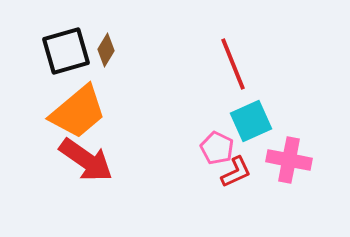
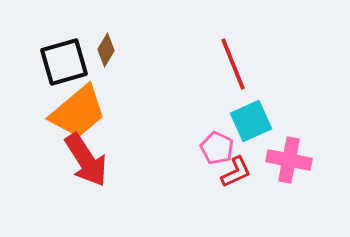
black square: moved 2 px left, 11 px down
red arrow: rotated 22 degrees clockwise
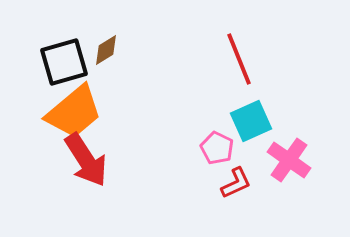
brown diamond: rotated 28 degrees clockwise
red line: moved 6 px right, 5 px up
orange trapezoid: moved 4 px left
pink cross: rotated 24 degrees clockwise
red L-shape: moved 11 px down
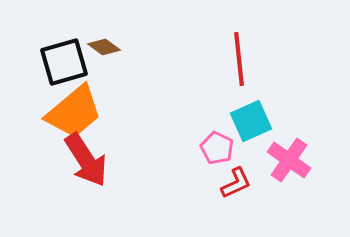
brown diamond: moved 2 px left, 3 px up; rotated 68 degrees clockwise
red line: rotated 16 degrees clockwise
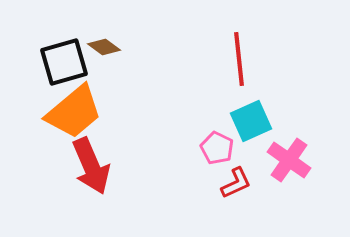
red arrow: moved 5 px right, 6 px down; rotated 10 degrees clockwise
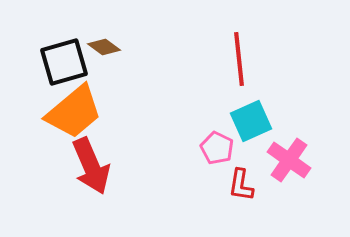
red L-shape: moved 5 px right, 2 px down; rotated 124 degrees clockwise
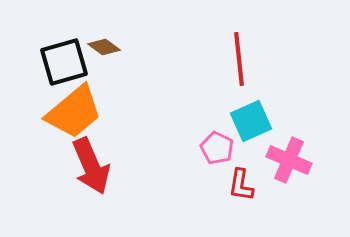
pink cross: rotated 12 degrees counterclockwise
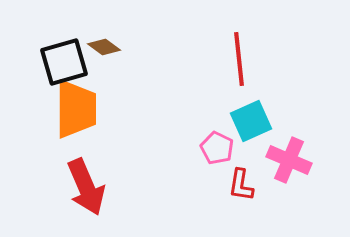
orange trapezoid: moved 2 px right, 3 px up; rotated 50 degrees counterclockwise
red arrow: moved 5 px left, 21 px down
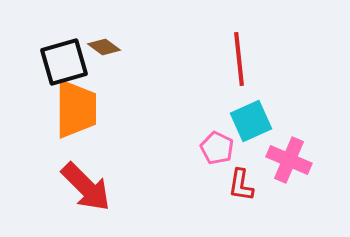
red arrow: rotated 22 degrees counterclockwise
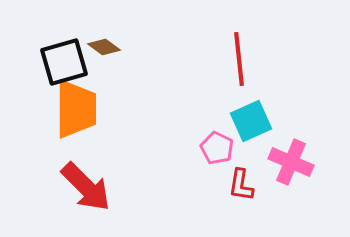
pink cross: moved 2 px right, 2 px down
